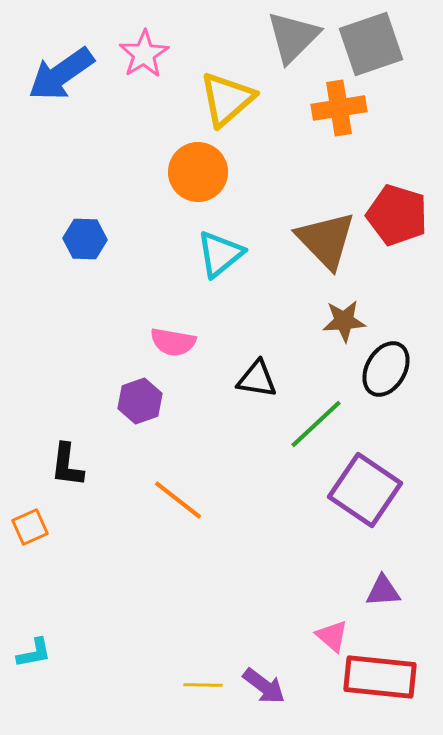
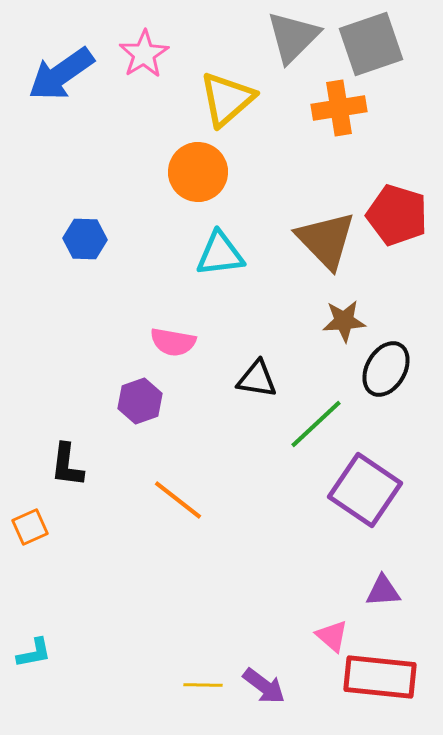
cyan triangle: rotated 32 degrees clockwise
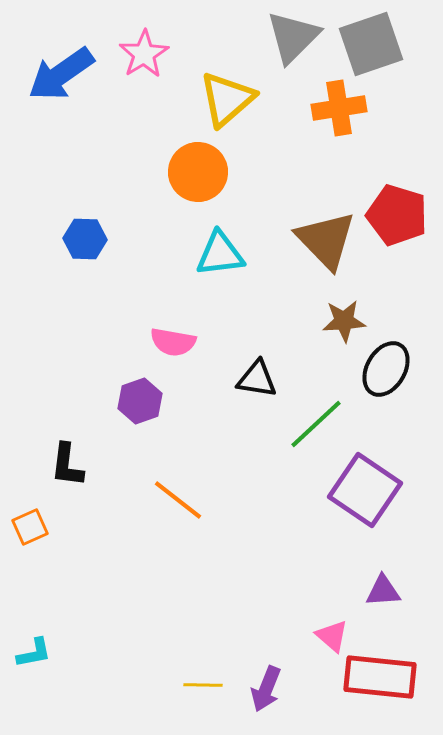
purple arrow: moved 2 px right, 3 px down; rotated 75 degrees clockwise
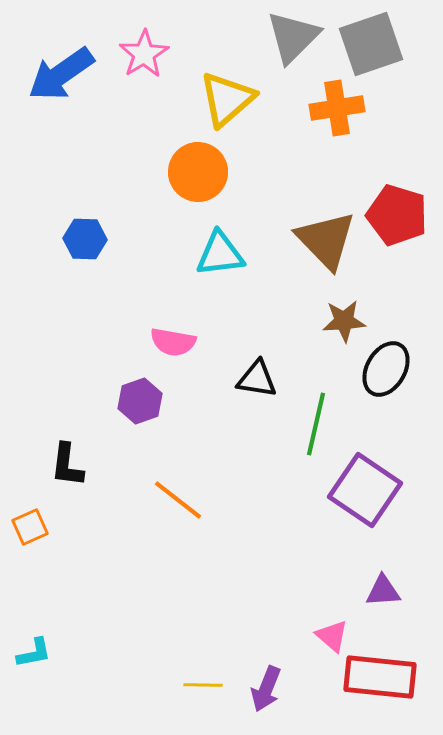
orange cross: moved 2 px left
green line: rotated 34 degrees counterclockwise
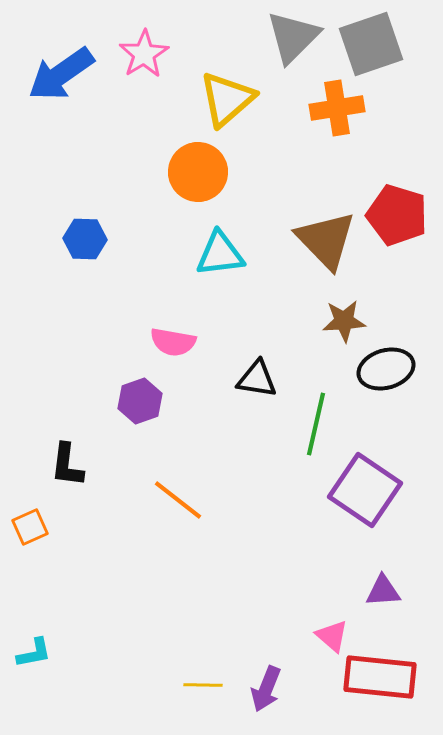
black ellipse: rotated 44 degrees clockwise
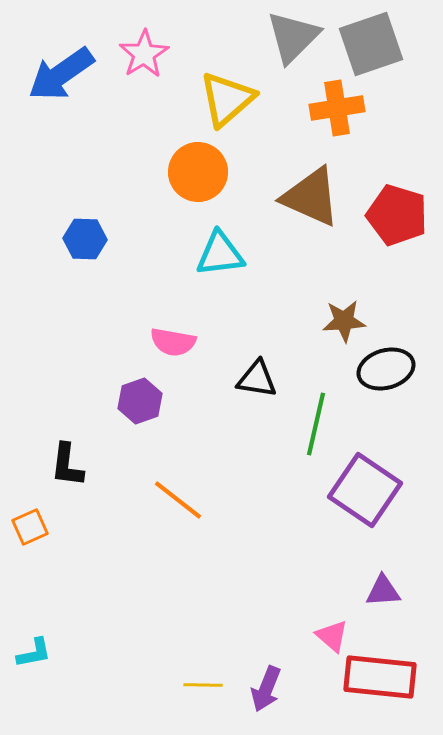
brown triangle: moved 15 px left, 43 px up; rotated 22 degrees counterclockwise
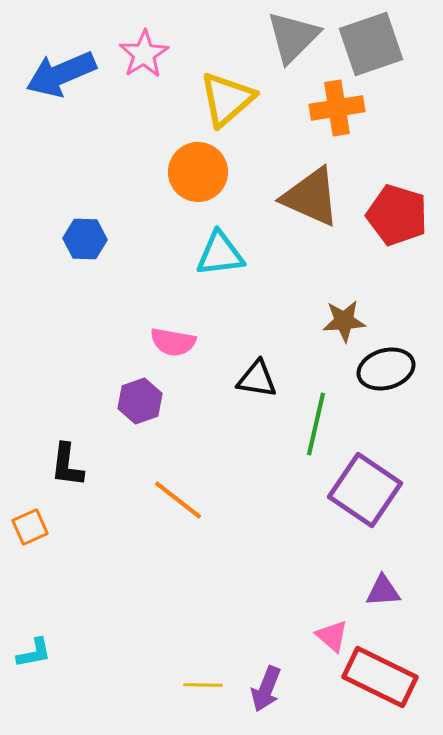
blue arrow: rotated 12 degrees clockwise
red rectangle: rotated 20 degrees clockwise
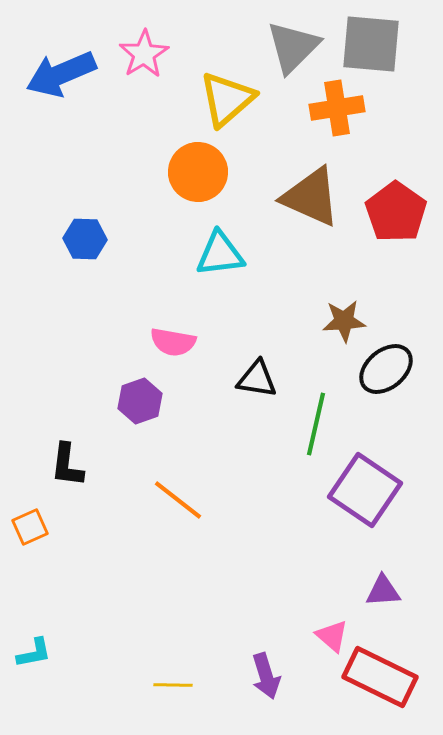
gray triangle: moved 10 px down
gray square: rotated 24 degrees clockwise
red pentagon: moved 1 px left, 3 px up; rotated 18 degrees clockwise
black ellipse: rotated 24 degrees counterclockwise
yellow line: moved 30 px left
purple arrow: moved 13 px up; rotated 39 degrees counterclockwise
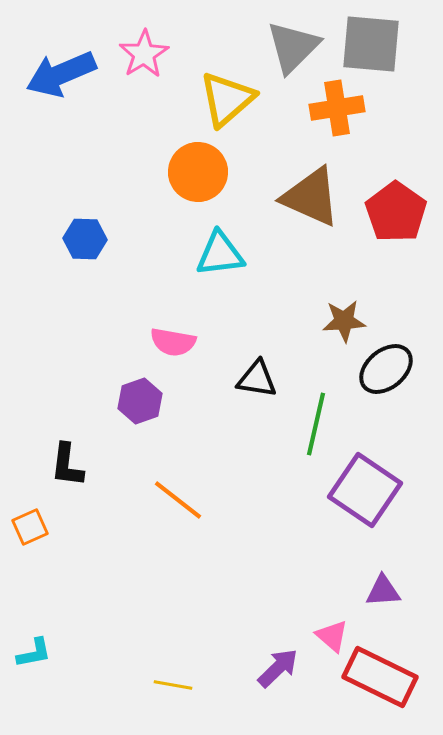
purple arrow: moved 12 px right, 8 px up; rotated 117 degrees counterclockwise
yellow line: rotated 9 degrees clockwise
